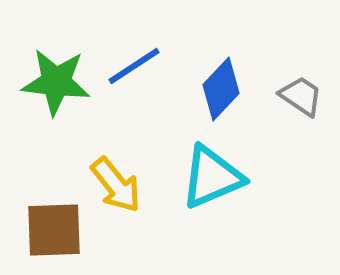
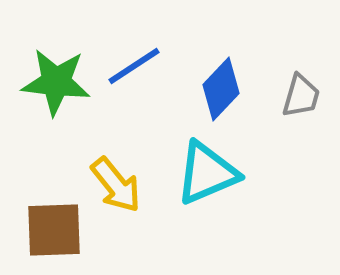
gray trapezoid: rotated 72 degrees clockwise
cyan triangle: moved 5 px left, 4 px up
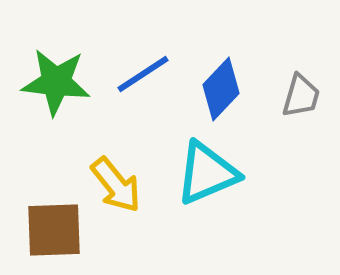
blue line: moved 9 px right, 8 px down
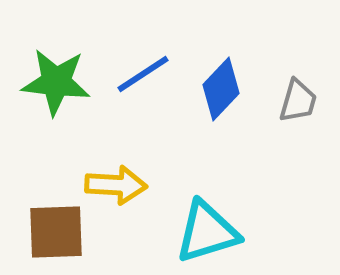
gray trapezoid: moved 3 px left, 5 px down
cyan triangle: moved 59 px down; rotated 6 degrees clockwise
yellow arrow: rotated 48 degrees counterclockwise
brown square: moved 2 px right, 2 px down
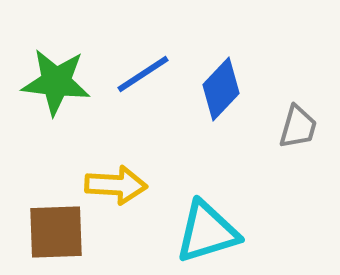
gray trapezoid: moved 26 px down
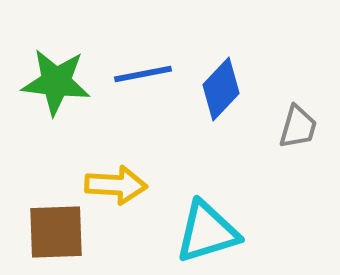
blue line: rotated 22 degrees clockwise
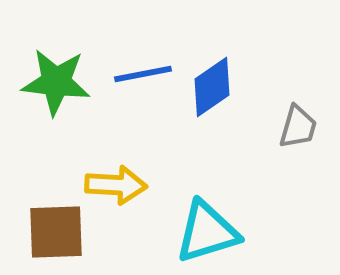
blue diamond: moved 9 px left, 2 px up; rotated 12 degrees clockwise
